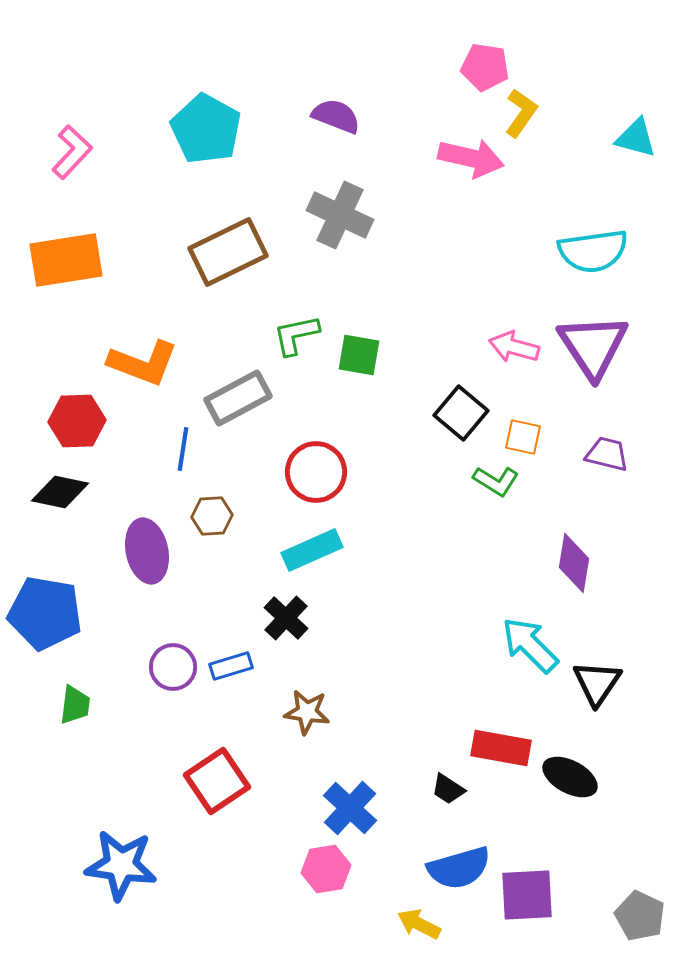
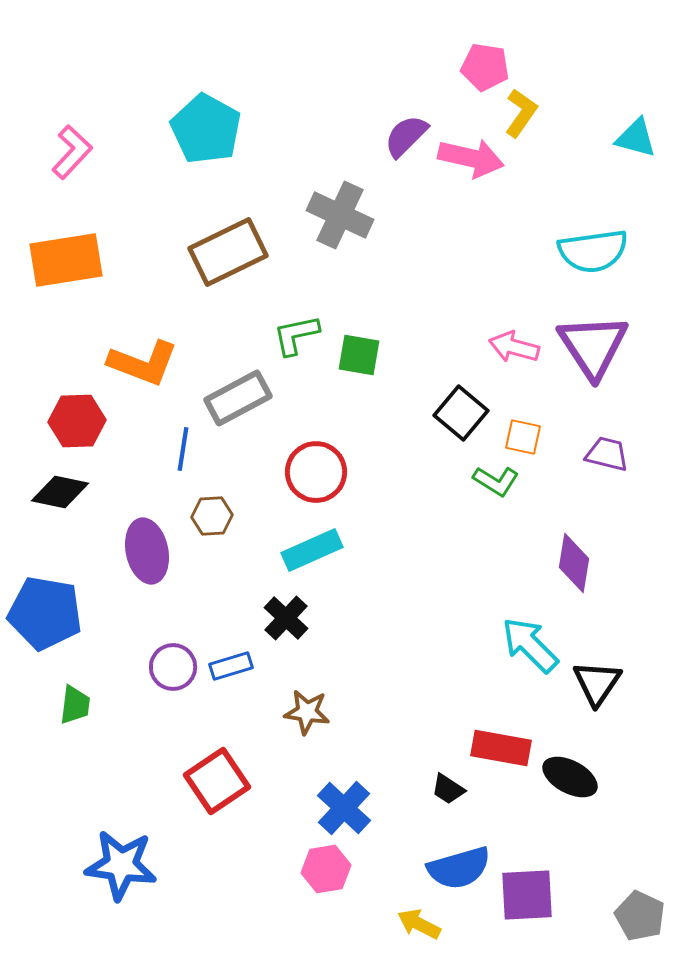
purple semicircle at (336, 116): moved 70 px right, 20 px down; rotated 66 degrees counterclockwise
blue cross at (350, 808): moved 6 px left
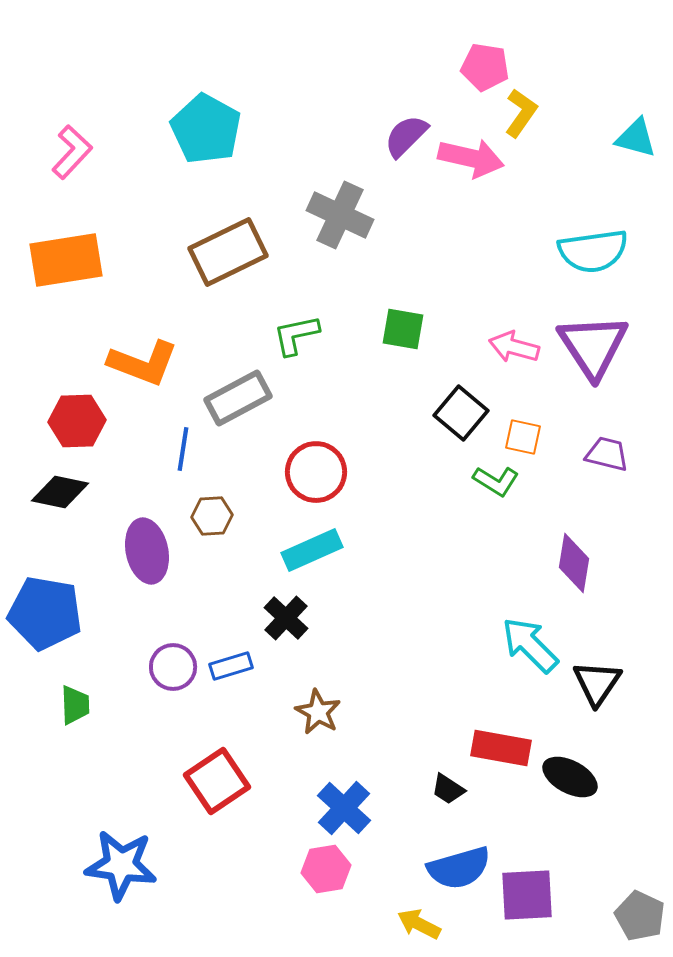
green square at (359, 355): moved 44 px right, 26 px up
green trapezoid at (75, 705): rotated 9 degrees counterclockwise
brown star at (307, 712): moved 11 px right; rotated 21 degrees clockwise
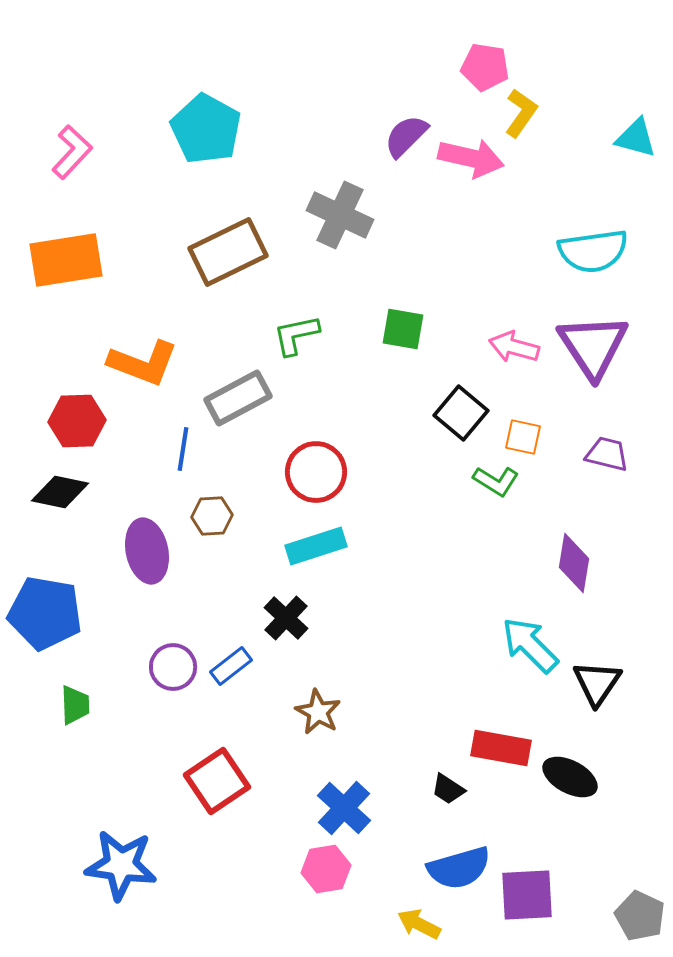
cyan rectangle at (312, 550): moved 4 px right, 4 px up; rotated 6 degrees clockwise
blue rectangle at (231, 666): rotated 21 degrees counterclockwise
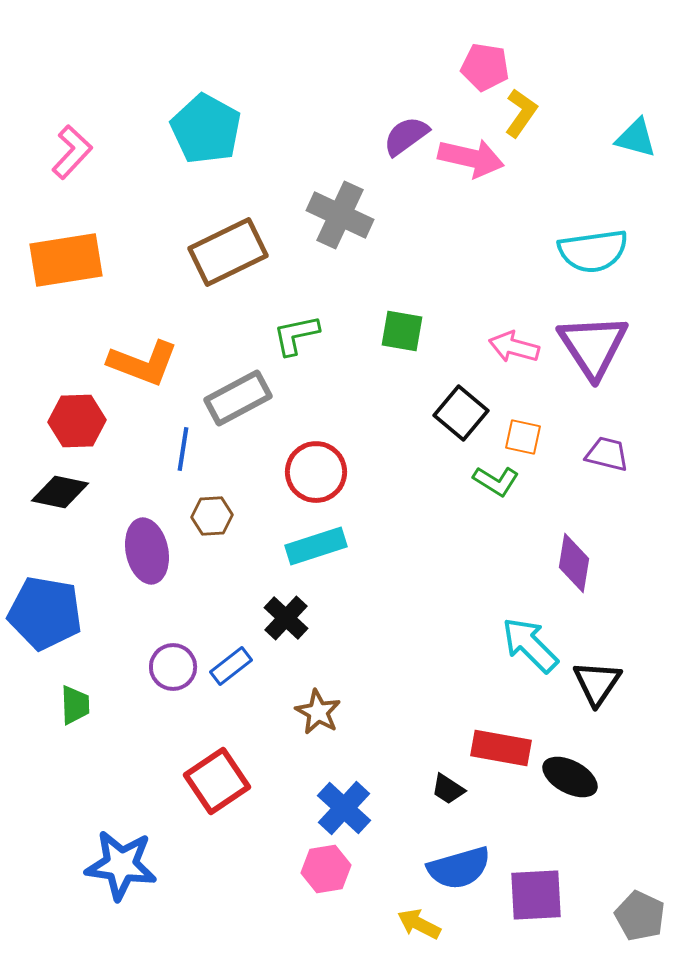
purple semicircle at (406, 136): rotated 9 degrees clockwise
green square at (403, 329): moved 1 px left, 2 px down
purple square at (527, 895): moved 9 px right
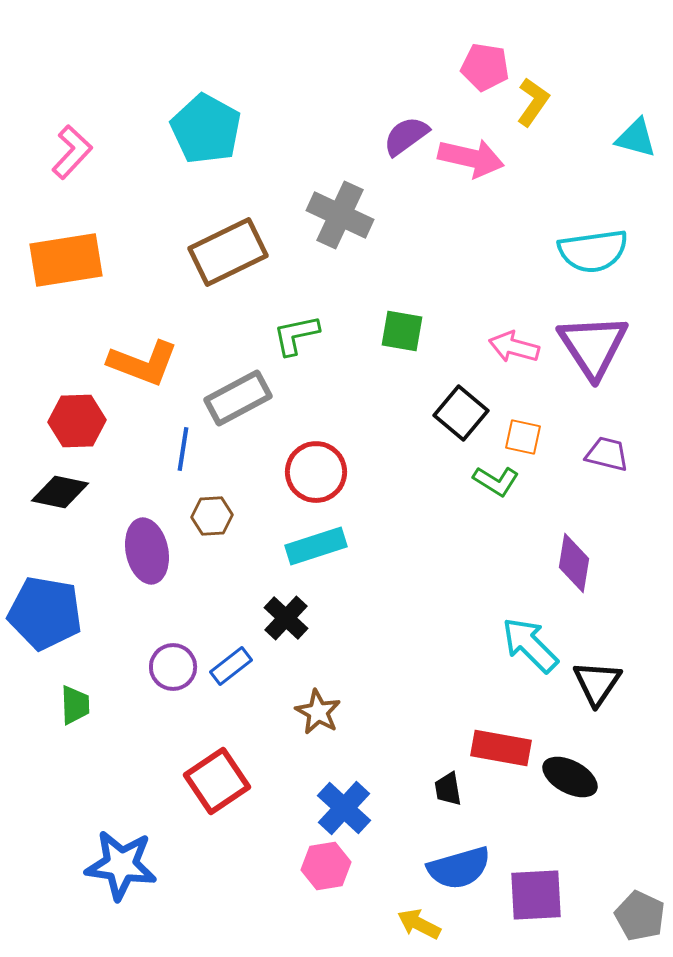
yellow L-shape at (521, 113): moved 12 px right, 11 px up
black trapezoid at (448, 789): rotated 48 degrees clockwise
pink hexagon at (326, 869): moved 3 px up
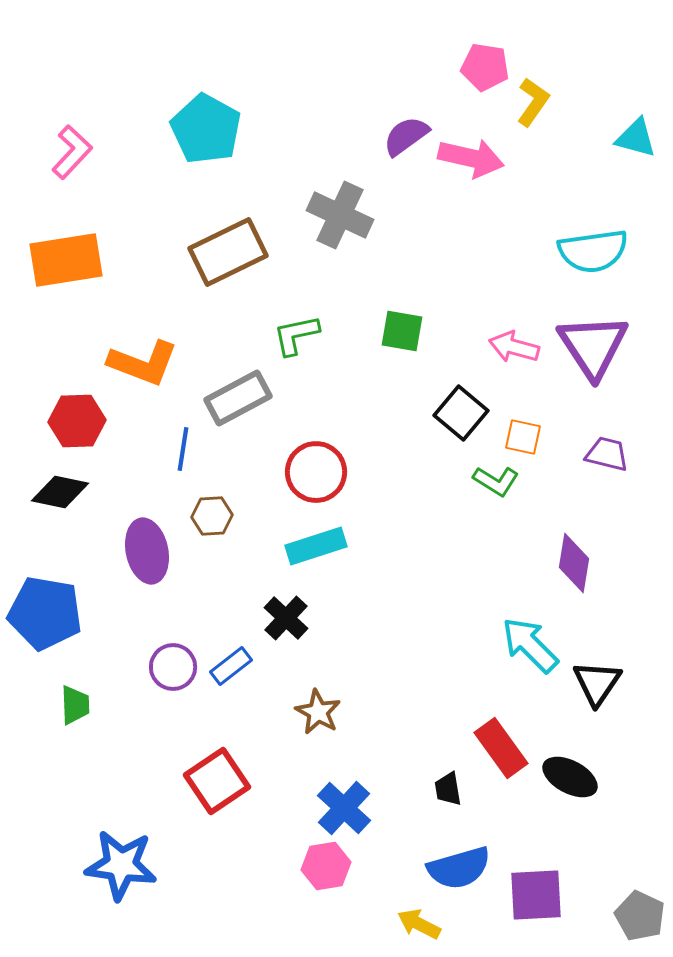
red rectangle at (501, 748): rotated 44 degrees clockwise
